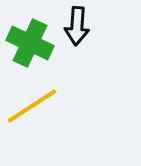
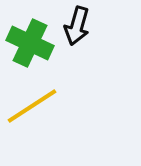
black arrow: rotated 12 degrees clockwise
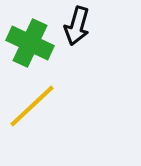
yellow line: rotated 10 degrees counterclockwise
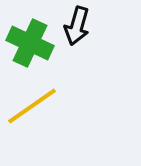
yellow line: rotated 8 degrees clockwise
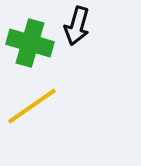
green cross: rotated 9 degrees counterclockwise
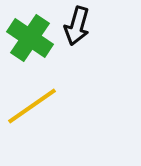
green cross: moved 5 px up; rotated 18 degrees clockwise
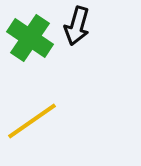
yellow line: moved 15 px down
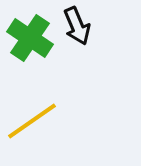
black arrow: rotated 39 degrees counterclockwise
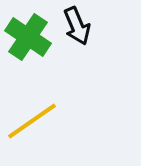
green cross: moved 2 px left, 1 px up
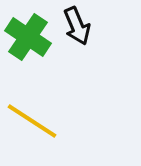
yellow line: rotated 68 degrees clockwise
